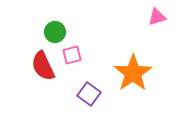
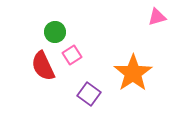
pink square: rotated 18 degrees counterclockwise
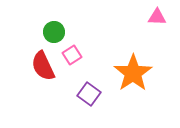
pink triangle: rotated 18 degrees clockwise
green circle: moved 1 px left
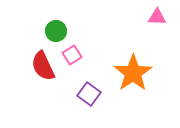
green circle: moved 2 px right, 1 px up
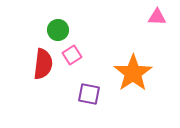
green circle: moved 2 px right, 1 px up
red semicircle: moved 2 px up; rotated 148 degrees counterclockwise
purple square: rotated 25 degrees counterclockwise
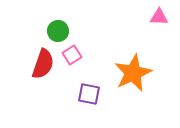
pink triangle: moved 2 px right
green circle: moved 1 px down
red semicircle: rotated 12 degrees clockwise
orange star: rotated 9 degrees clockwise
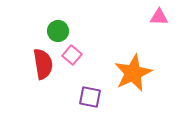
pink square: rotated 18 degrees counterclockwise
red semicircle: rotated 28 degrees counterclockwise
purple square: moved 1 px right, 3 px down
